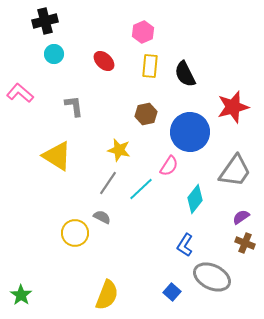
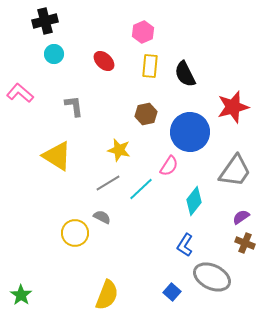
gray line: rotated 25 degrees clockwise
cyan diamond: moved 1 px left, 2 px down
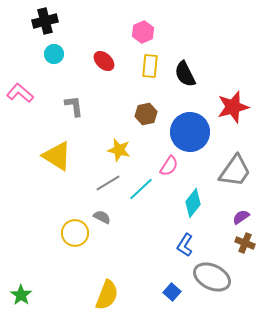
cyan diamond: moved 1 px left, 2 px down
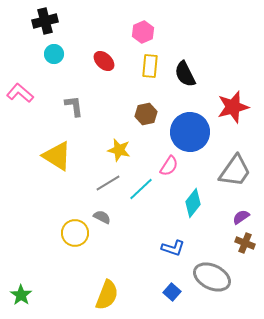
blue L-shape: moved 12 px left, 3 px down; rotated 105 degrees counterclockwise
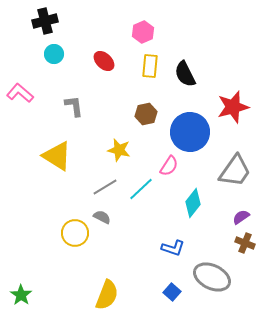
gray line: moved 3 px left, 4 px down
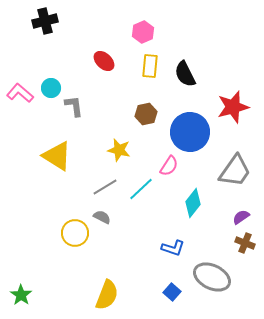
cyan circle: moved 3 px left, 34 px down
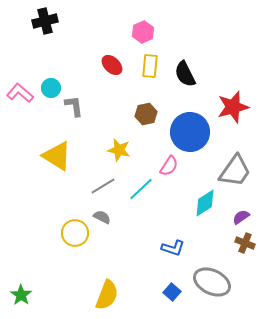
red ellipse: moved 8 px right, 4 px down
gray line: moved 2 px left, 1 px up
cyan diamond: moved 12 px right; rotated 20 degrees clockwise
gray ellipse: moved 5 px down
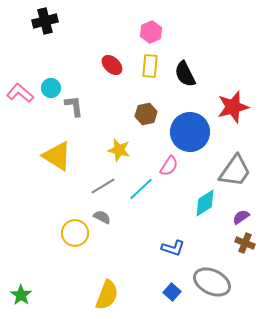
pink hexagon: moved 8 px right
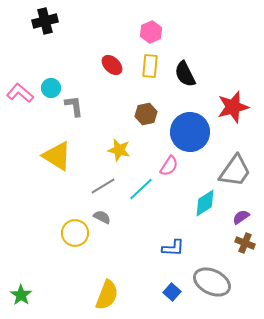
blue L-shape: rotated 15 degrees counterclockwise
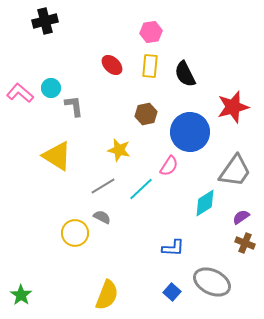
pink hexagon: rotated 15 degrees clockwise
